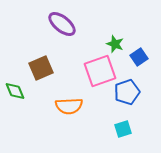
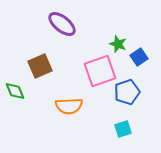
green star: moved 3 px right
brown square: moved 1 px left, 2 px up
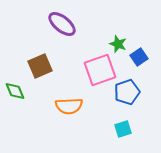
pink square: moved 1 px up
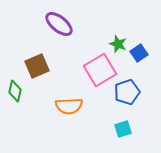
purple ellipse: moved 3 px left
blue square: moved 4 px up
brown square: moved 3 px left
pink square: rotated 12 degrees counterclockwise
green diamond: rotated 35 degrees clockwise
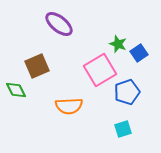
green diamond: moved 1 px right, 1 px up; rotated 40 degrees counterclockwise
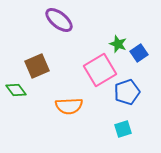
purple ellipse: moved 4 px up
green diamond: rotated 10 degrees counterclockwise
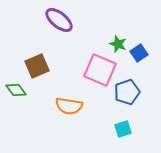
pink square: rotated 36 degrees counterclockwise
orange semicircle: rotated 12 degrees clockwise
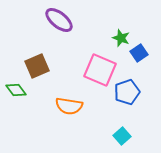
green star: moved 3 px right, 6 px up
cyan square: moved 1 px left, 7 px down; rotated 24 degrees counterclockwise
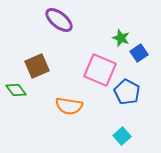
blue pentagon: rotated 25 degrees counterclockwise
